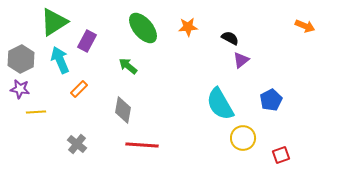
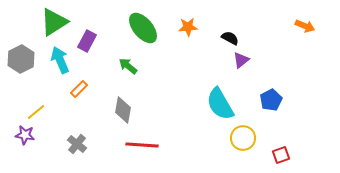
purple star: moved 5 px right, 46 px down
yellow line: rotated 36 degrees counterclockwise
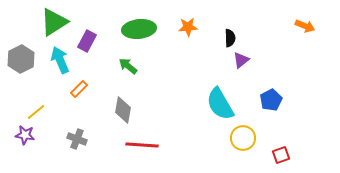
green ellipse: moved 4 px left, 1 px down; rotated 56 degrees counterclockwise
black semicircle: rotated 60 degrees clockwise
gray cross: moved 5 px up; rotated 18 degrees counterclockwise
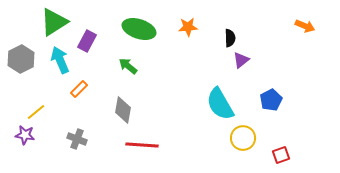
green ellipse: rotated 24 degrees clockwise
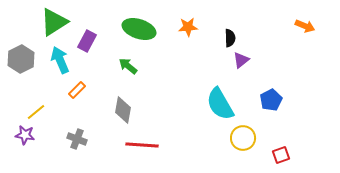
orange rectangle: moved 2 px left, 1 px down
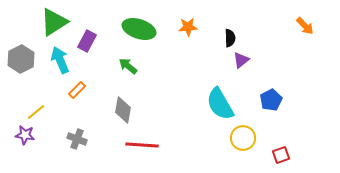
orange arrow: rotated 24 degrees clockwise
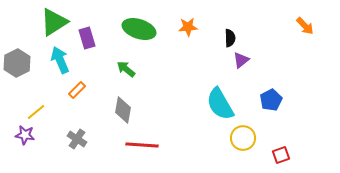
purple rectangle: moved 3 px up; rotated 45 degrees counterclockwise
gray hexagon: moved 4 px left, 4 px down
green arrow: moved 2 px left, 3 px down
gray cross: rotated 12 degrees clockwise
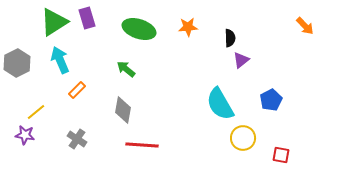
purple rectangle: moved 20 px up
red square: rotated 30 degrees clockwise
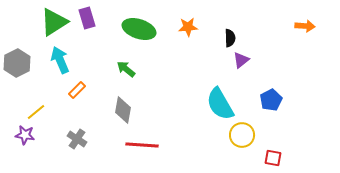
orange arrow: rotated 42 degrees counterclockwise
yellow circle: moved 1 px left, 3 px up
red square: moved 8 px left, 3 px down
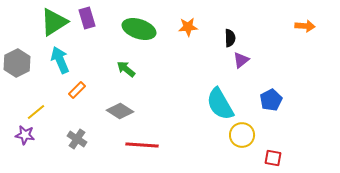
gray diamond: moved 3 px left, 1 px down; rotated 68 degrees counterclockwise
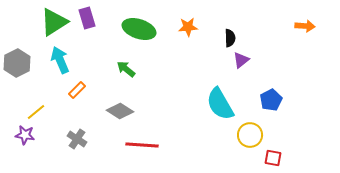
yellow circle: moved 8 px right
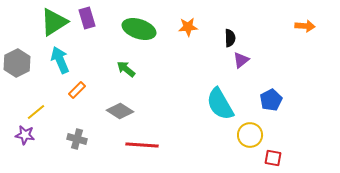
gray cross: rotated 18 degrees counterclockwise
